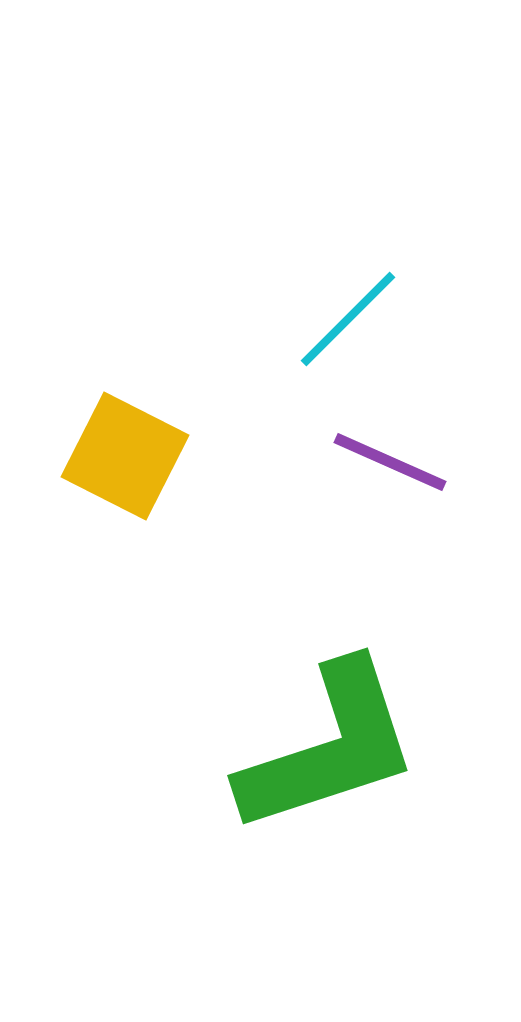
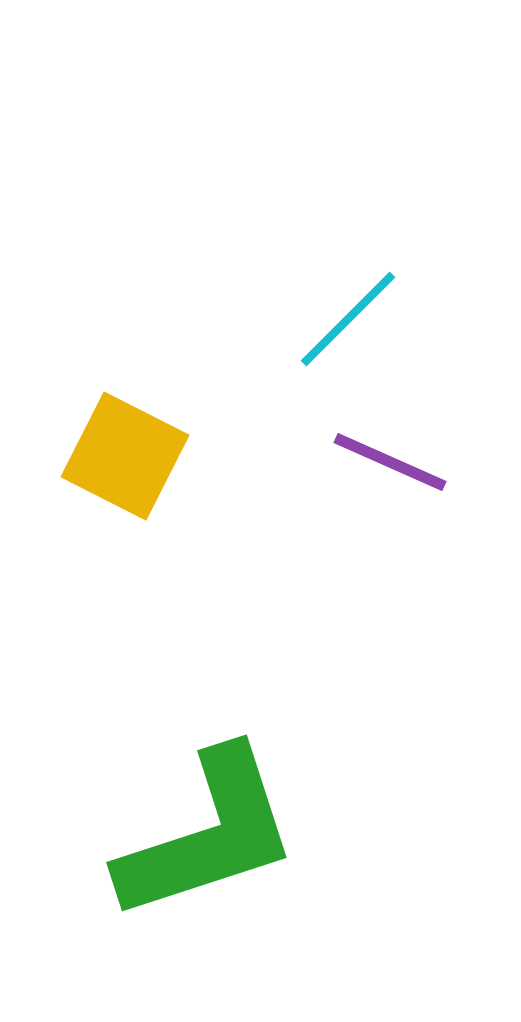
green L-shape: moved 121 px left, 87 px down
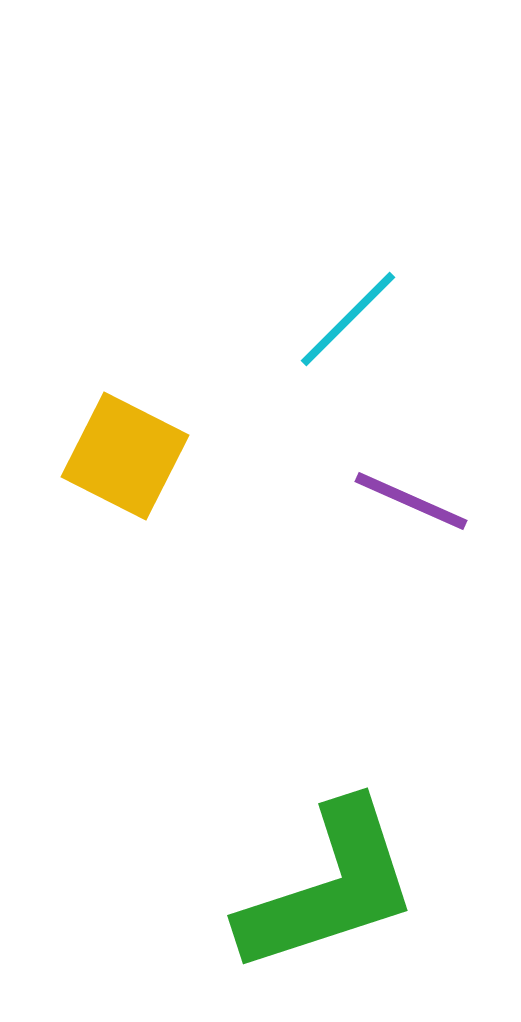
purple line: moved 21 px right, 39 px down
green L-shape: moved 121 px right, 53 px down
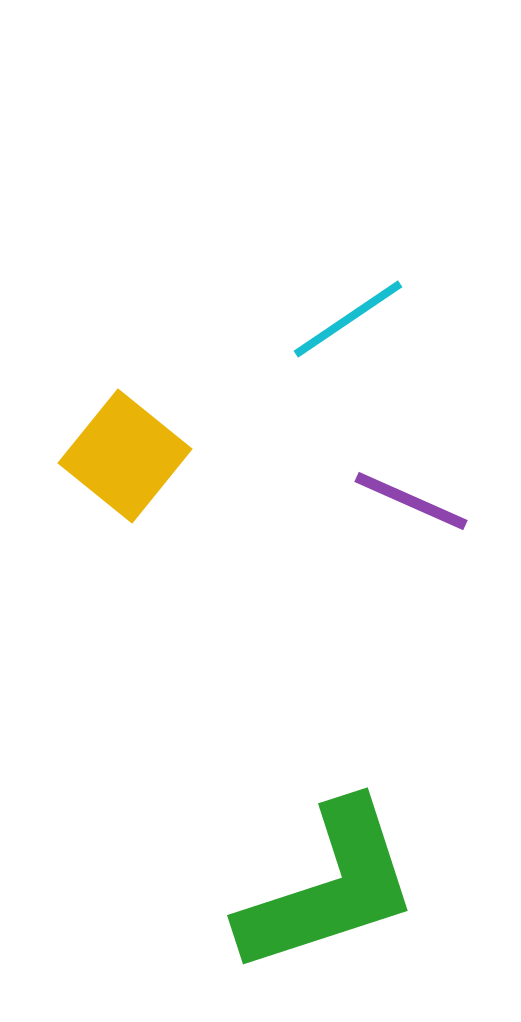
cyan line: rotated 11 degrees clockwise
yellow square: rotated 12 degrees clockwise
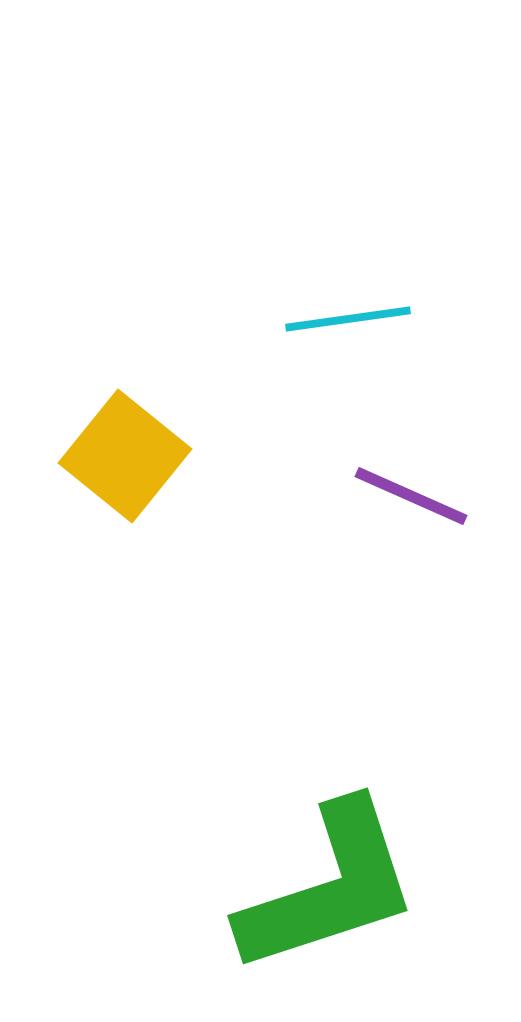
cyan line: rotated 26 degrees clockwise
purple line: moved 5 px up
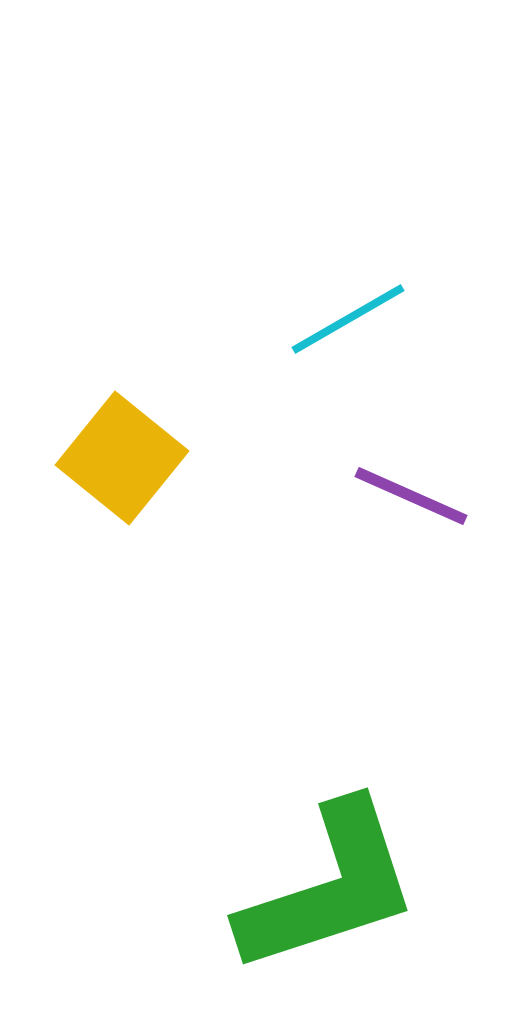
cyan line: rotated 22 degrees counterclockwise
yellow square: moved 3 px left, 2 px down
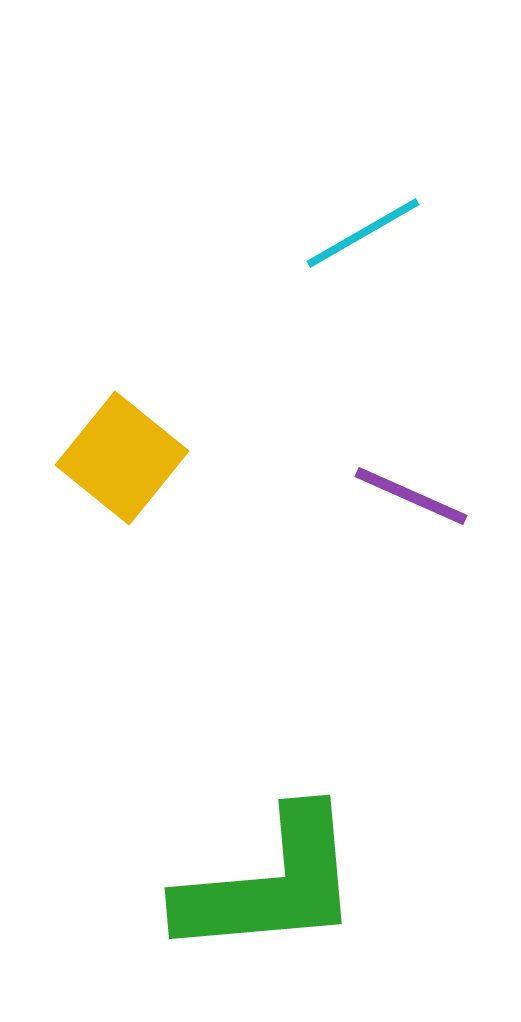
cyan line: moved 15 px right, 86 px up
green L-shape: moved 59 px left, 4 px up; rotated 13 degrees clockwise
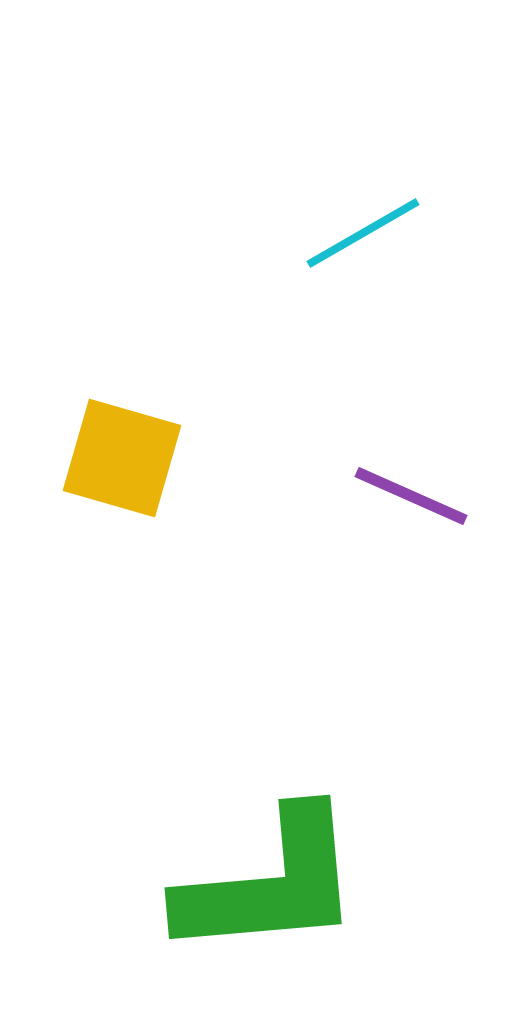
yellow square: rotated 23 degrees counterclockwise
